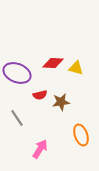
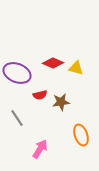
red diamond: rotated 20 degrees clockwise
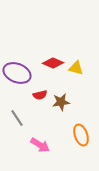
pink arrow: moved 4 px up; rotated 90 degrees clockwise
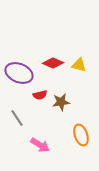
yellow triangle: moved 3 px right, 3 px up
purple ellipse: moved 2 px right
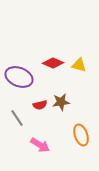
purple ellipse: moved 4 px down
red semicircle: moved 10 px down
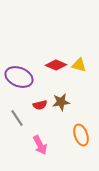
red diamond: moved 3 px right, 2 px down
pink arrow: rotated 30 degrees clockwise
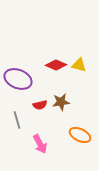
purple ellipse: moved 1 px left, 2 px down
gray line: moved 2 px down; rotated 18 degrees clockwise
orange ellipse: moved 1 px left; rotated 45 degrees counterclockwise
pink arrow: moved 1 px up
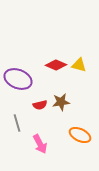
gray line: moved 3 px down
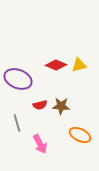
yellow triangle: rotated 28 degrees counterclockwise
brown star: moved 4 px down; rotated 12 degrees clockwise
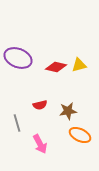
red diamond: moved 2 px down; rotated 10 degrees counterclockwise
purple ellipse: moved 21 px up
brown star: moved 7 px right, 5 px down; rotated 12 degrees counterclockwise
